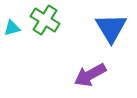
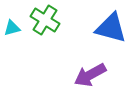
blue triangle: rotated 44 degrees counterclockwise
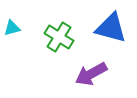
green cross: moved 14 px right, 17 px down
purple arrow: moved 1 px right, 1 px up
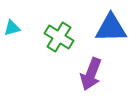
blue triangle: rotated 16 degrees counterclockwise
purple arrow: rotated 40 degrees counterclockwise
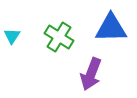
cyan triangle: moved 8 px down; rotated 42 degrees counterclockwise
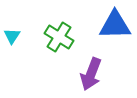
blue triangle: moved 4 px right, 3 px up
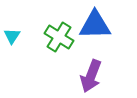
blue triangle: moved 20 px left
purple arrow: moved 2 px down
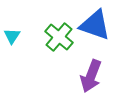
blue triangle: rotated 20 degrees clockwise
green cross: rotated 8 degrees clockwise
